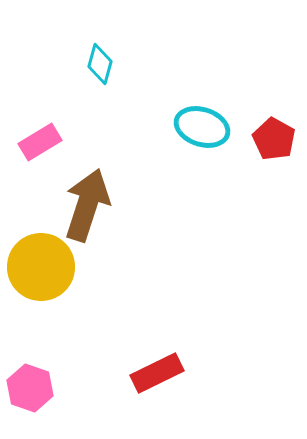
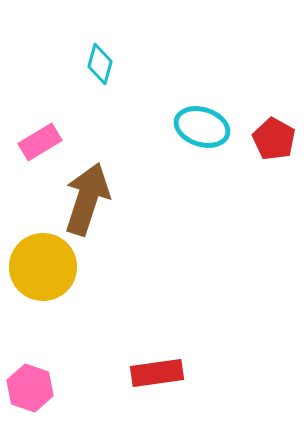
brown arrow: moved 6 px up
yellow circle: moved 2 px right
red rectangle: rotated 18 degrees clockwise
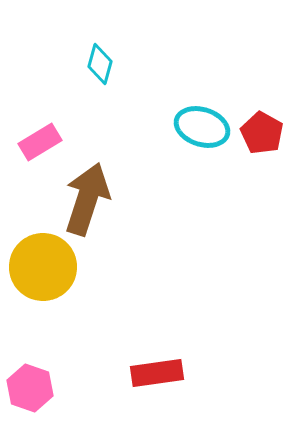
red pentagon: moved 12 px left, 6 px up
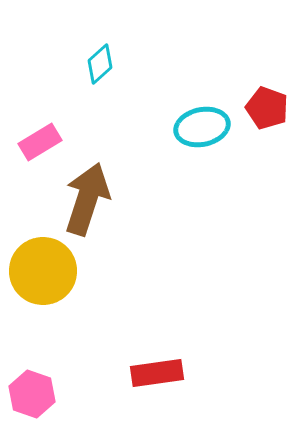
cyan diamond: rotated 33 degrees clockwise
cyan ellipse: rotated 30 degrees counterclockwise
red pentagon: moved 5 px right, 25 px up; rotated 9 degrees counterclockwise
yellow circle: moved 4 px down
pink hexagon: moved 2 px right, 6 px down
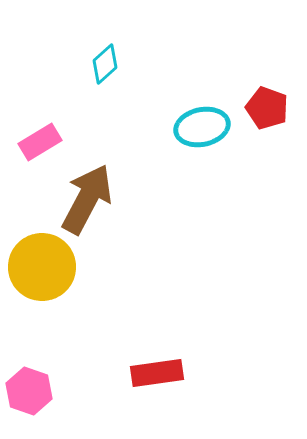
cyan diamond: moved 5 px right
brown arrow: rotated 10 degrees clockwise
yellow circle: moved 1 px left, 4 px up
pink hexagon: moved 3 px left, 3 px up
